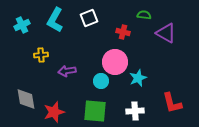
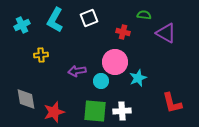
purple arrow: moved 10 px right
white cross: moved 13 px left
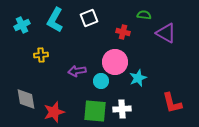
white cross: moved 2 px up
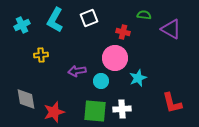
purple triangle: moved 5 px right, 4 px up
pink circle: moved 4 px up
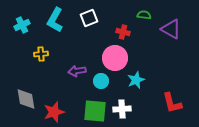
yellow cross: moved 1 px up
cyan star: moved 2 px left, 2 px down
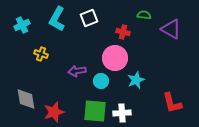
cyan L-shape: moved 2 px right, 1 px up
yellow cross: rotated 24 degrees clockwise
white cross: moved 4 px down
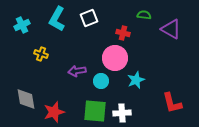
red cross: moved 1 px down
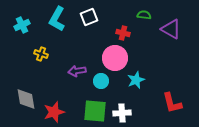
white square: moved 1 px up
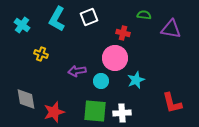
cyan cross: rotated 28 degrees counterclockwise
purple triangle: rotated 20 degrees counterclockwise
